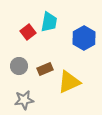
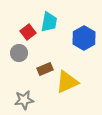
gray circle: moved 13 px up
yellow triangle: moved 2 px left
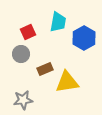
cyan trapezoid: moved 9 px right
red square: rotated 14 degrees clockwise
gray circle: moved 2 px right, 1 px down
yellow triangle: rotated 15 degrees clockwise
gray star: moved 1 px left
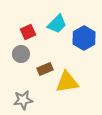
cyan trapezoid: moved 1 px left, 2 px down; rotated 35 degrees clockwise
